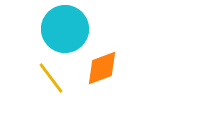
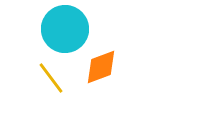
orange diamond: moved 1 px left, 1 px up
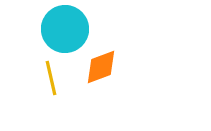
yellow line: rotated 24 degrees clockwise
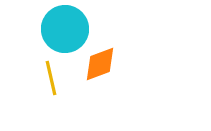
orange diamond: moved 1 px left, 3 px up
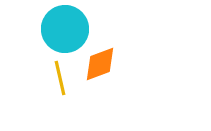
yellow line: moved 9 px right
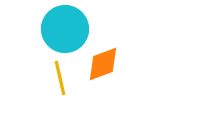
orange diamond: moved 3 px right
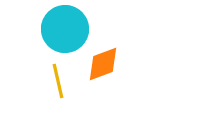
yellow line: moved 2 px left, 3 px down
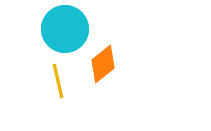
orange diamond: rotated 18 degrees counterclockwise
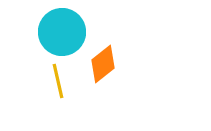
cyan circle: moved 3 px left, 3 px down
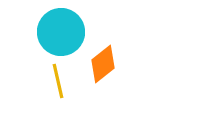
cyan circle: moved 1 px left
